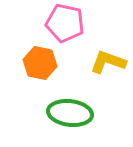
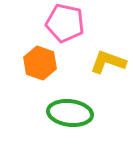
orange hexagon: rotated 8 degrees clockwise
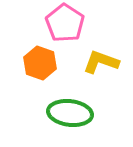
pink pentagon: rotated 21 degrees clockwise
yellow L-shape: moved 7 px left
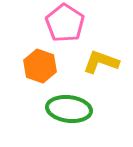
orange hexagon: moved 3 px down
green ellipse: moved 1 px left, 4 px up
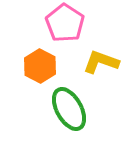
orange hexagon: rotated 8 degrees clockwise
green ellipse: rotated 54 degrees clockwise
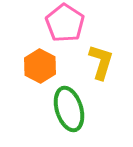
yellow L-shape: rotated 87 degrees clockwise
green ellipse: rotated 12 degrees clockwise
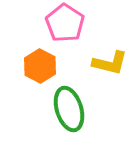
yellow L-shape: moved 9 px right, 1 px down; rotated 87 degrees clockwise
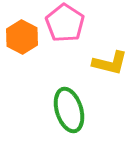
orange hexagon: moved 18 px left, 29 px up
green ellipse: moved 1 px down
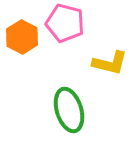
pink pentagon: rotated 18 degrees counterclockwise
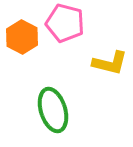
green ellipse: moved 16 px left
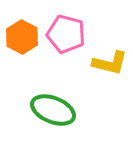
pink pentagon: moved 1 px right, 11 px down
green ellipse: rotated 51 degrees counterclockwise
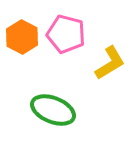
yellow L-shape: rotated 45 degrees counterclockwise
